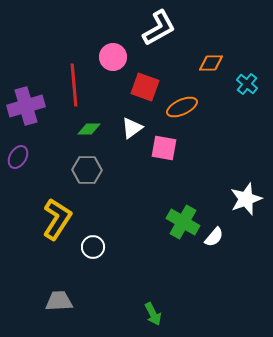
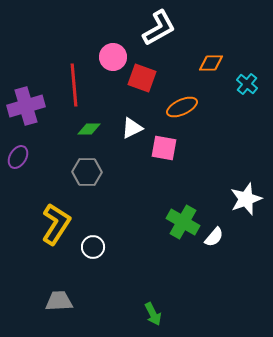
red square: moved 3 px left, 9 px up
white triangle: rotated 10 degrees clockwise
gray hexagon: moved 2 px down
yellow L-shape: moved 1 px left, 5 px down
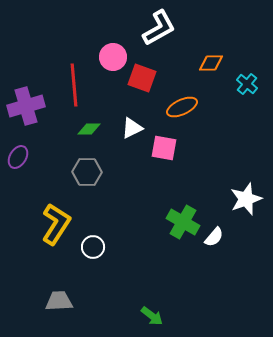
green arrow: moved 1 px left, 2 px down; rotated 25 degrees counterclockwise
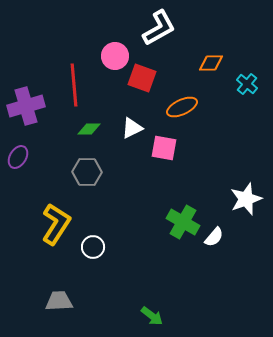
pink circle: moved 2 px right, 1 px up
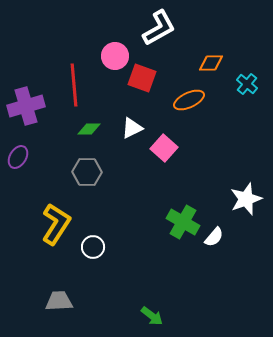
orange ellipse: moved 7 px right, 7 px up
pink square: rotated 32 degrees clockwise
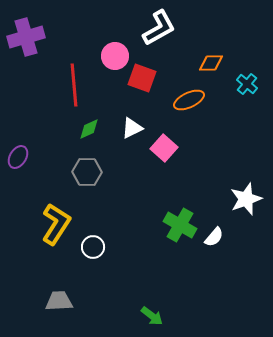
purple cross: moved 69 px up
green diamond: rotated 25 degrees counterclockwise
green cross: moved 3 px left, 3 px down
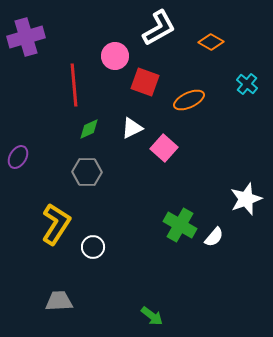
orange diamond: moved 21 px up; rotated 30 degrees clockwise
red square: moved 3 px right, 4 px down
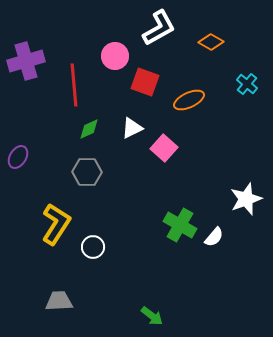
purple cross: moved 24 px down
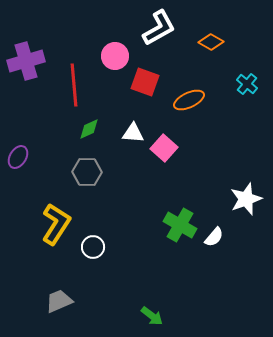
white triangle: moved 1 px right, 5 px down; rotated 30 degrees clockwise
gray trapezoid: rotated 20 degrees counterclockwise
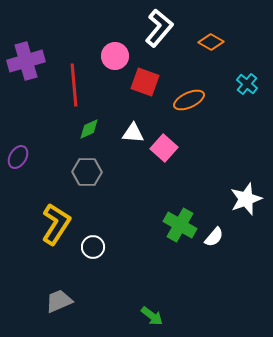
white L-shape: rotated 21 degrees counterclockwise
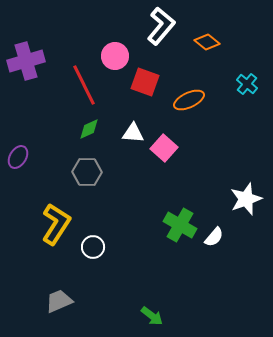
white L-shape: moved 2 px right, 2 px up
orange diamond: moved 4 px left; rotated 10 degrees clockwise
red line: moved 10 px right; rotated 21 degrees counterclockwise
